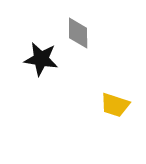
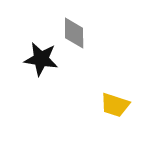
gray diamond: moved 4 px left
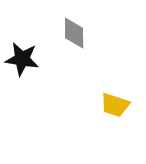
black star: moved 19 px left
